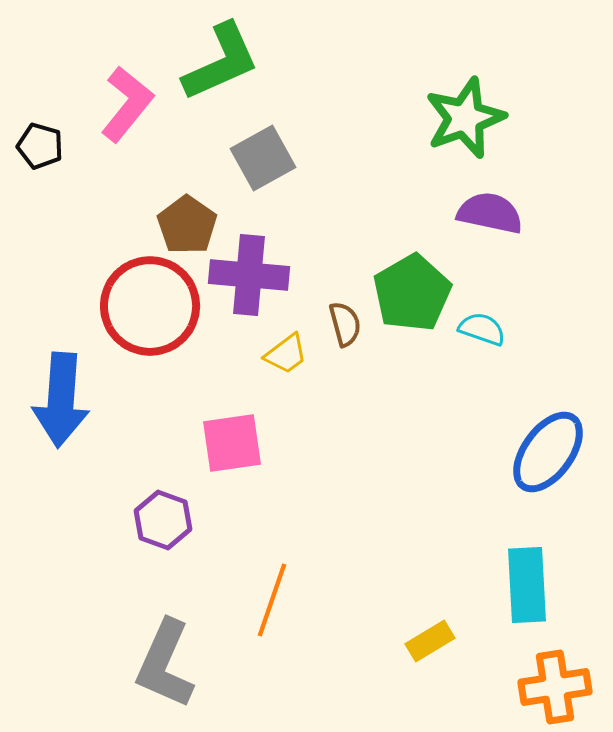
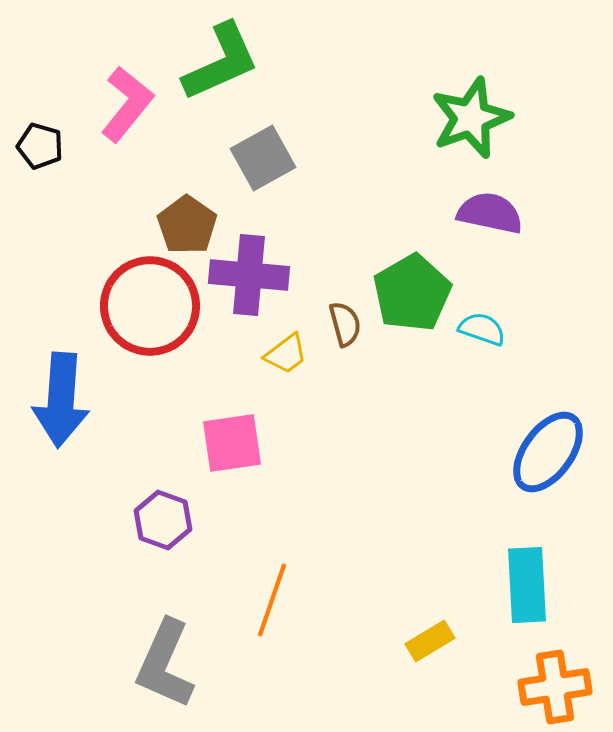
green star: moved 6 px right
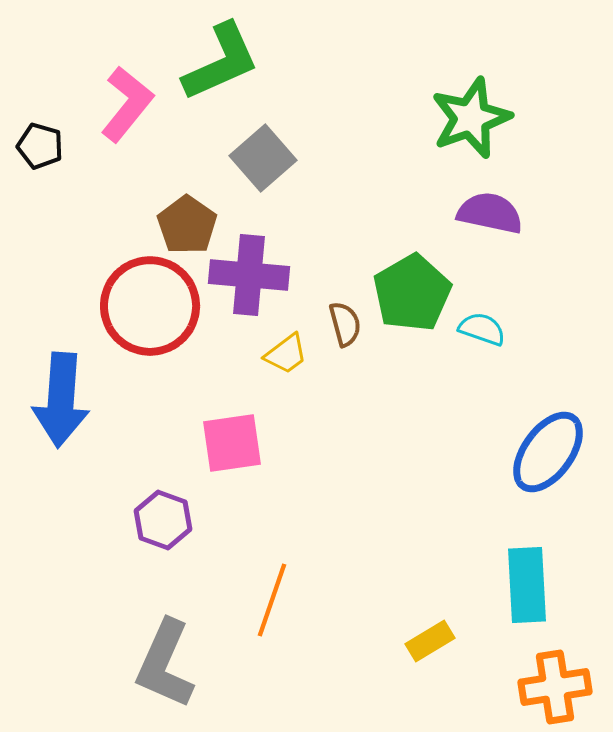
gray square: rotated 12 degrees counterclockwise
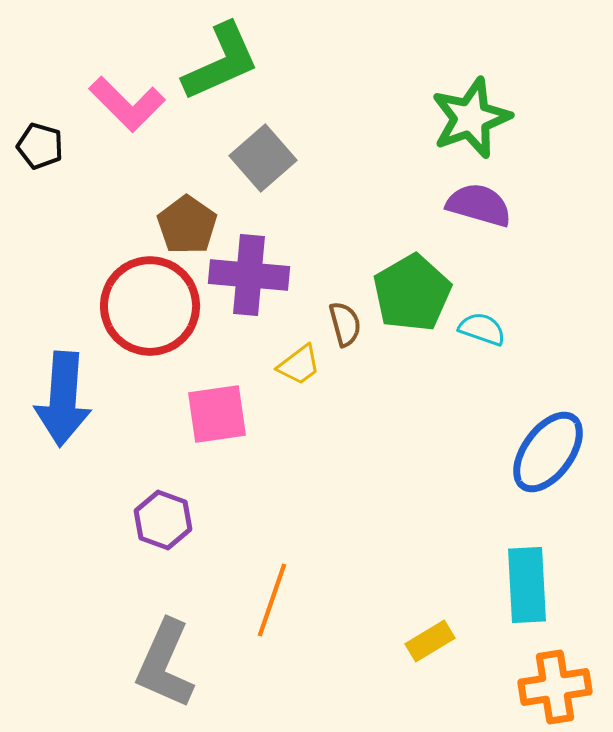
pink L-shape: rotated 96 degrees clockwise
purple semicircle: moved 11 px left, 8 px up; rotated 4 degrees clockwise
yellow trapezoid: moved 13 px right, 11 px down
blue arrow: moved 2 px right, 1 px up
pink square: moved 15 px left, 29 px up
